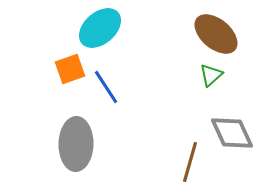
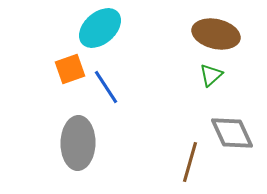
brown ellipse: rotated 27 degrees counterclockwise
gray ellipse: moved 2 px right, 1 px up
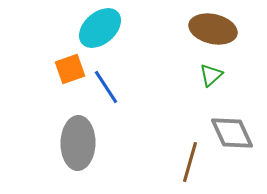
brown ellipse: moved 3 px left, 5 px up
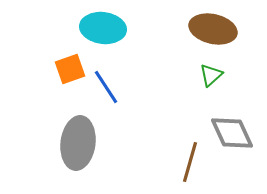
cyan ellipse: moved 3 px right; rotated 48 degrees clockwise
gray ellipse: rotated 6 degrees clockwise
